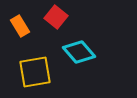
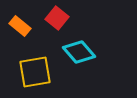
red square: moved 1 px right, 1 px down
orange rectangle: rotated 20 degrees counterclockwise
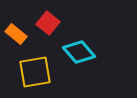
red square: moved 9 px left, 5 px down
orange rectangle: moved 4 px left, 8 px down
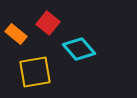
cyan diamond: moved 3 px up
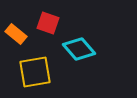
red square: rotated 20 degrees counterclockwise
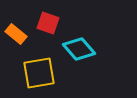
yellow square: moved 4 px right, 1 px down
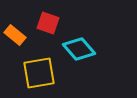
orange rectangle: moved 1 px left, 1 px down
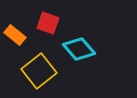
yellow square: moved 2 px up; rotated 28 degrees counterclockwise
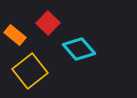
red square: rotated 25 degrees clockwise
yellow square: moved 9 px left
